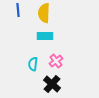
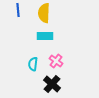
pink cross: rotated 16 degrees counterclockwise
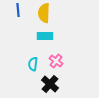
black cross: moved 2 px left
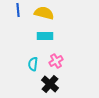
yellow semicircle: rotated 102 degrees clockwise
pink cross: rotated 24 degrees clockwise
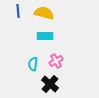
blue line: moved 1 px down
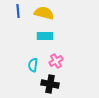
cyan semicircle: moved 1 px down
black cross: rotated 30 degrees counterclockwise
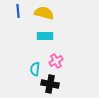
cyan semicircle: moved 2 px right, 4 px down
